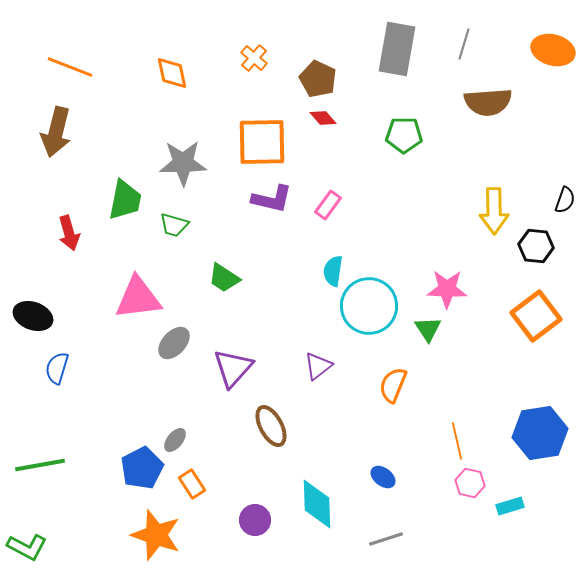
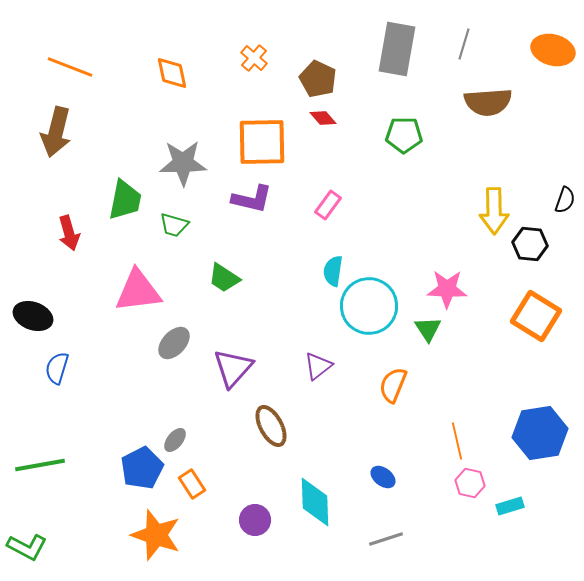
purple L-shape at (272, 199): moved 20 px left
black hexagon at (536, 246): moved 6 px left, 2 px up
pink triangle at (138, 298): moved 7 px up
orange square at (536, 316): rotated 21 degrees counterclockwise
cyan diamond at (317, 504): moved 2 px left, 2 px up
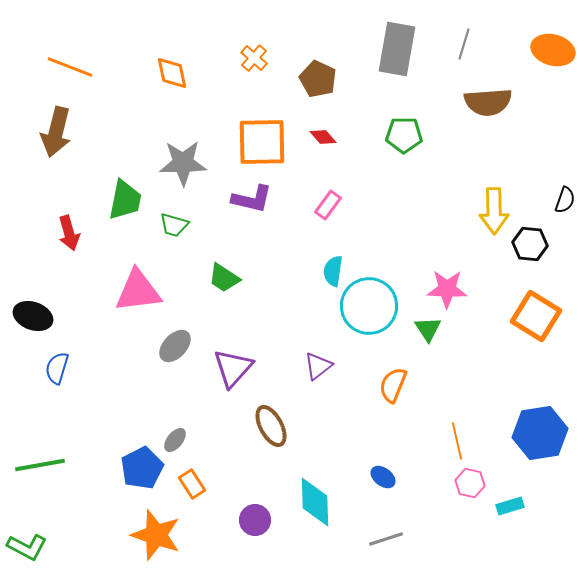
red diamond at (323, 118): moved 19 px down
gray ellipse at (174, 343): moved 1 px right, 3 px down
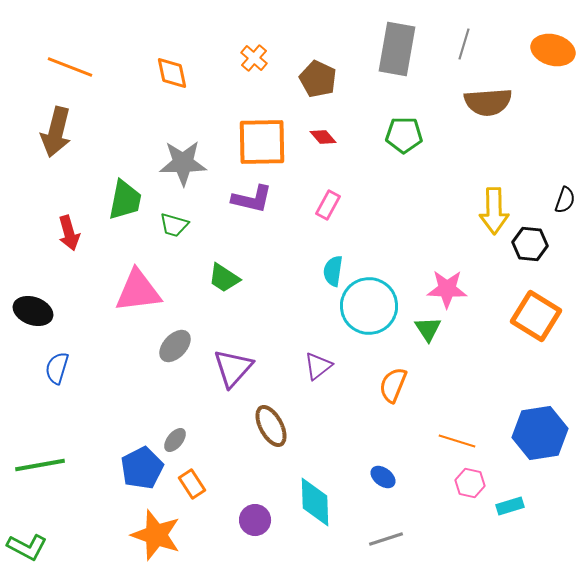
pink rectangle at (328, 205): rotated 8 degrees counterclockwise
black ellipse at (33, 316): moved 5 px up
orange line at (457, 441): rotated 60 degrees counterclockwise
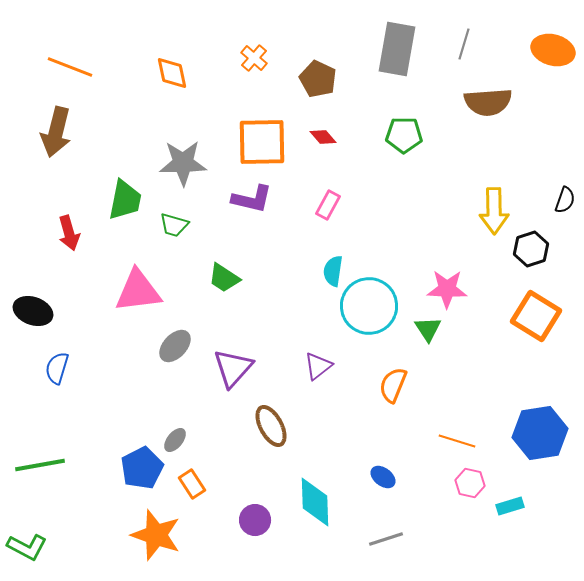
black hexagon at (530, 244): moved 1 px right, 5 px down; rotated 24 degrees counterclockwise
